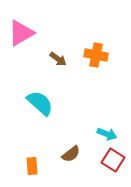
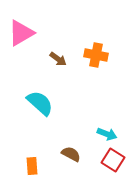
brown semicircle: rotated 114 degrees counterclockwise
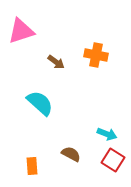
pink triangle: moved 2 px up; rotated 12 degrees clockwise
brown arrow: moved 2 px left, 3 px down
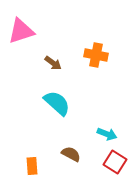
brown arrow: moved 3 px left, 1 px down
cyan semicircle: moved 17 px right
red square: moved 2 px right, 2 px down
